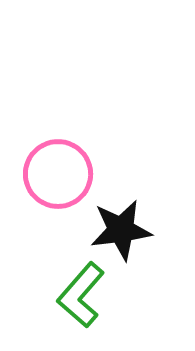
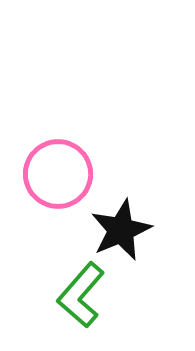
black star: rotated 16 degrees counterclockwise
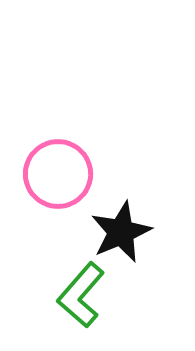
black star: moved 2 px down
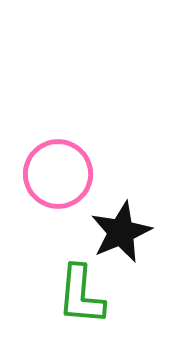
green L-shape: rotated 36 degrees counterclockwise
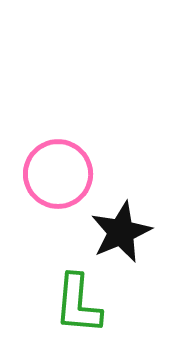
green L-shape: moved 3 px left, 9 px down
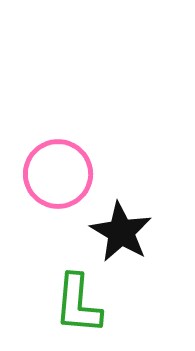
black star: rotated 18 degrees counterclockwise
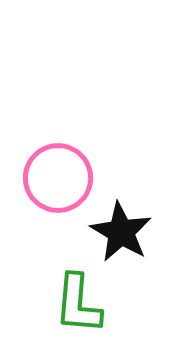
pink circle: moved 4 px down
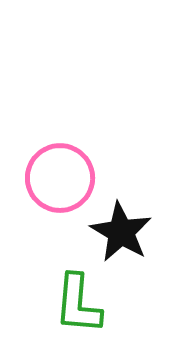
pink circle: moved 2 px right
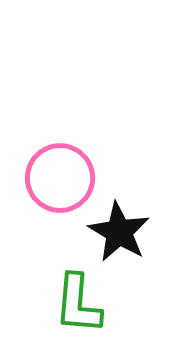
black star: moved 2 px left
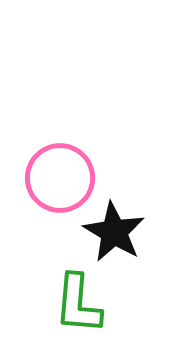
black star: moved 5 px left
